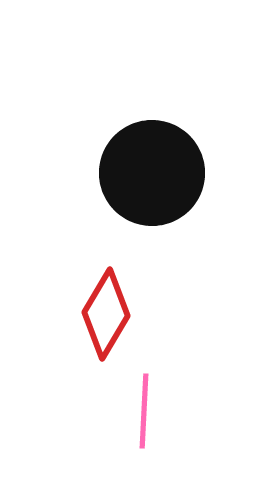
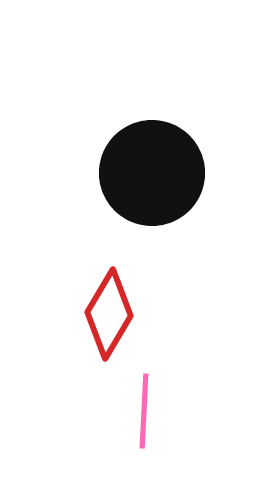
red diamond: moved 3 px right
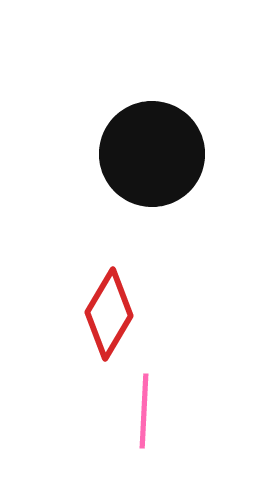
black circle: moved 19 px up
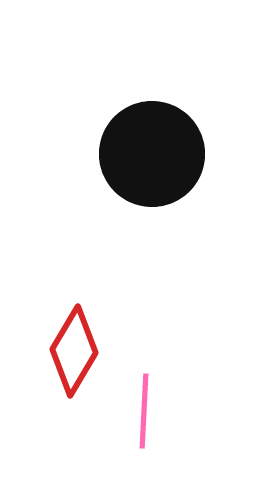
red diamond: moved 35 px left, 37 px down
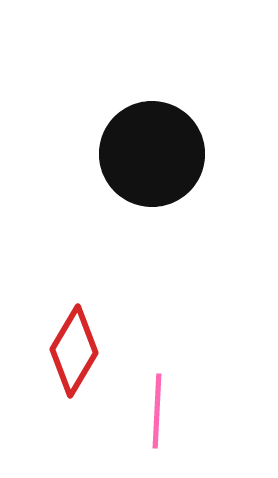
pink line: moved 13 px right
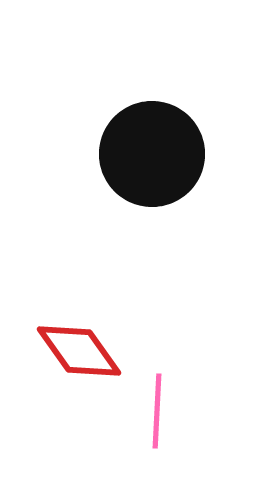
red diamond: moved 5 px right; rotated 66 degrees counterclockwise
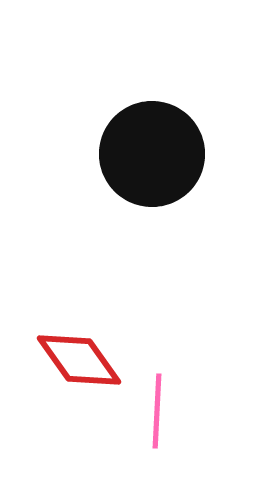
red diamond: moved 9 px down
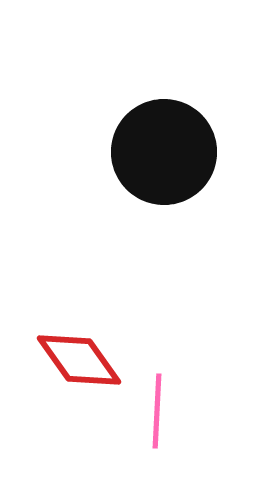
black circle: moved 12 px right, 2 px up
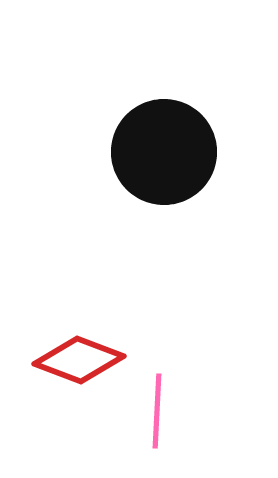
red diamond: rotated 34 degrees counterclockwise
